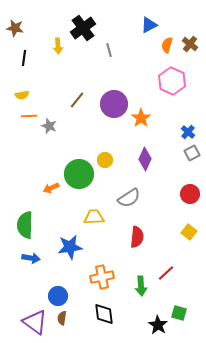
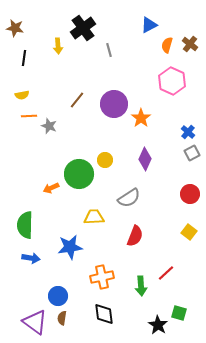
red semicircle: moved 2 px left, 1 px up; rotated 15 degrees clockwise
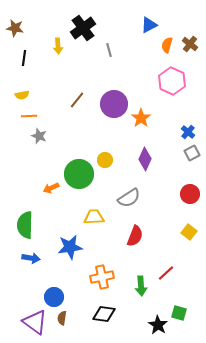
gray star: moved 10 px left, 10 px down
blue circle: moved 4 px left, 1 px down
black diamond: rotated 75 degrees counterclockwise
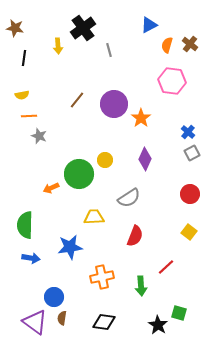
pink hexagon: rotated 16 degrees counterclockwise
red line: moved 6 px up
black diamond: moved 8 px down
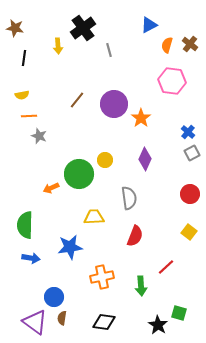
gray semicircle: rotated 65 degrees counterclockwise
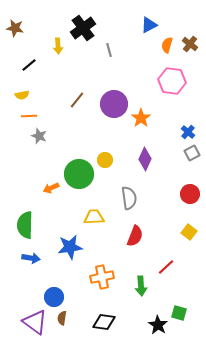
black line: moved 5 px right, 7 px down; rotated 42 degrees clockwise
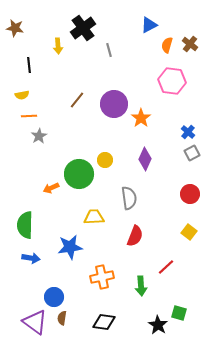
black line: rotated 56 degrees counterclockwise
gray star: rotated 21 degrees clockwise
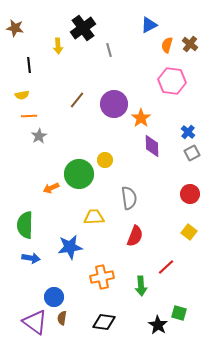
purple diamond: moved 7 px right, 13 px up; rotated 25 degrees counterclockwise
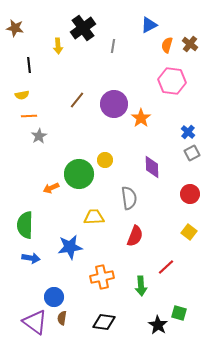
gray line: moved 4 px right, 4 px up; rotated 24 degrees clockwise
purple diamond: moved 21 px down
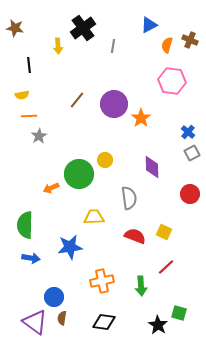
brown cross: moved 4 px up; rotated 14 degrees counterclockwise
yellow square: moved 25 px left; rotated 14 degrees counterclockwise
red semicircle: rotated 90 degrees counterclockwise
orange cross: moved 4 px down
